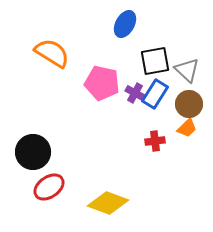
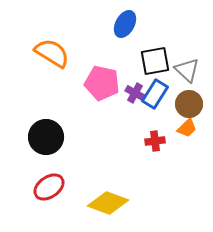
black circle: moved 13 px right, 15 px up
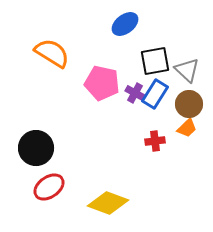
blue ellipse: rotated 24 degrees clockwise
black circle: moved 10 px left, 11 px down
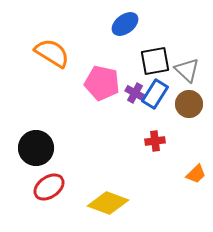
orange trapezoid: moved 9 px right, 46 px down
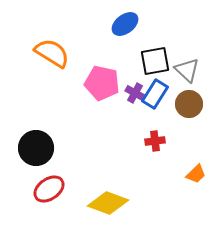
red ellipse: moved 2 px down
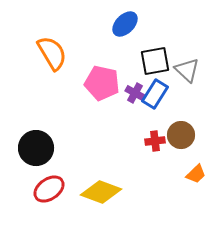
blue ellipse: rotated 8 degrees counterclockwise
orange semicircle: rotated 27 degrees clockwise
brown circle: moved 8 px left, 31 px down
yellow diamond: moved 7 px left, 11 px up
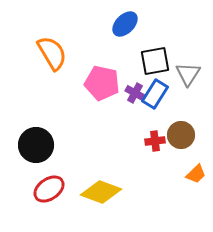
gray triangle: moved 1 px right, 4 px down; rotated 20 degrees clockwise
black circle: moved 3 px up
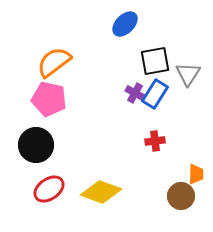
orange semicircle: moved 2 px right, 9 px down; rotated 96 degrees counterclockwise
pink pentagon: moved 53 px left, 16 px down
brown circle: moved 61 px down
orange trapezoid: rotated 45 degrees counterclockwise
